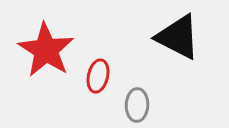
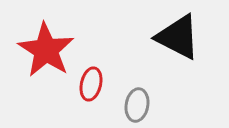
red ellipse: moved 7 px left, 8 px down
gray ellipse: rotated 8 degrees clockwise
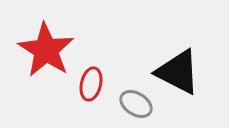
black triangle: moved 35 px down
gray ellipse: moved 1 px left, 1 px up; rotated 68 degrees counterclockwise
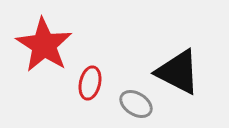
red star: moved 2 px left, 5 px up
red ellipse: moved 1 px left, 1 px up
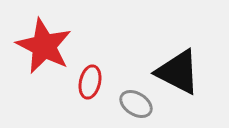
red star: moved 1 px down; rotated 6 degrees counterclockwise
red ellipse: moved 1 px up
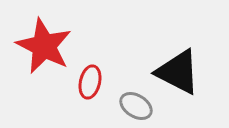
gray ellipse: moved 2 px down
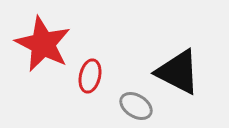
red star: moved 1 px left, 2 px up
red ellipse: moved 6 px up
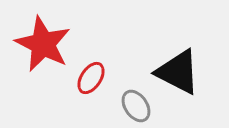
red ellipse: moved 1 px right, 2 px down; rotated 20 degrees clockwise
gray ellipse: rotated 24 degrees clockwise
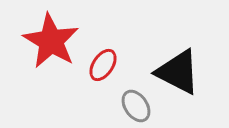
red star: moved 8 px right, 3 px up; rotated 4 degrees clockwise
red ellipse: moved 12 px right, 13 px up
